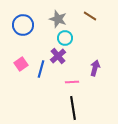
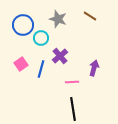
cyan circle: moved 24 px left
purple cross: moved 2 px right
purple arrow: moved 1 px left
black line: moved 1 px down
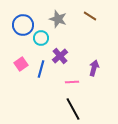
black line: rotated 20 degrees counterclockwise
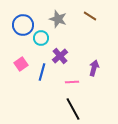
blue line: moved 1 px right, 3 px down
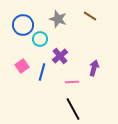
cyan circle: moved 1 px left, 1 px down
pink square: moved 1 px right, 2 px down
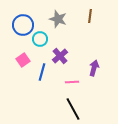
brown line: rotated 64 degrees clockwise
pink square: moved 1 px right, 6 px up
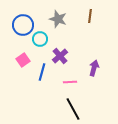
pink line: moved 2 px left
